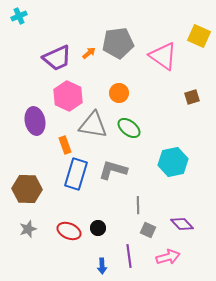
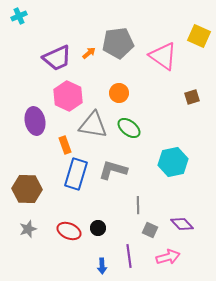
gray square: moved 2 px right
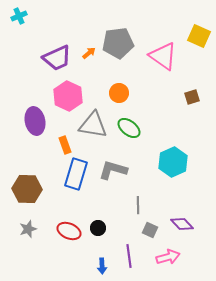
cyan hexagon: rotated 12 degrees counterclockwise
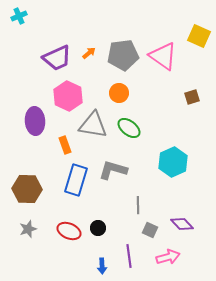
gray pentagon: moved 5 px right, 12 px down
purple ellipse: rotated 8 degrees clockwise
blue rectangle: moved 6 px down
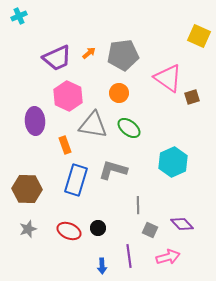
pink triangle: moved 5 px right, 22 px down
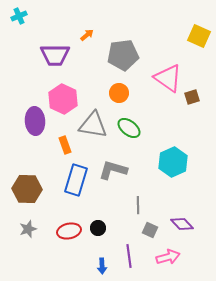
orange arrow: moved 2 px left, 18 px up
purple trapezoid: moved 2 px left, 3 px up; rotated 24 degrees clockwise
pink hexagon: moved 5 px left, 3 px down
red ellipse: rotated 35 degrees counterclockwise
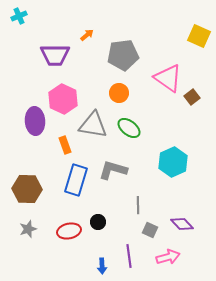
brown square: rotated 21 degrees counterclockwise
black circle: moved 6 px up
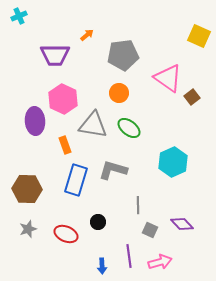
red ellipse: moved 3 px left, 3 px down; rotated 35 degrees clockwise
pink arrow: moved 8 px left, 5 px down
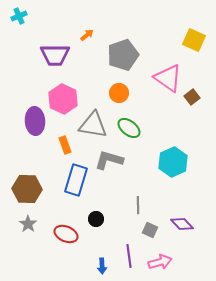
yellow square: moved 5 px left, 4 px down
gray pentagon: rotated 12 degrees counterclockwise
gray L-shape: moved 4 px left, 10 px up
black circle: moved 2 px left, 3 px up
gray star: moved 5 px up; rotated 18 degrees counterclockwise
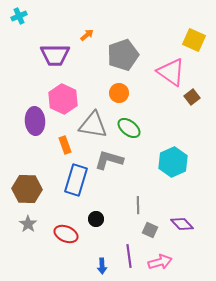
pink triangle: moved 3 px right, 6 px up
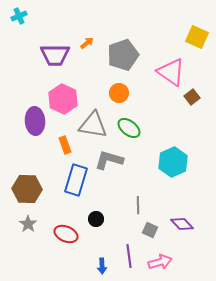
orange arrow: moved 8 px down
yellow square: moved 3 px right, 3 px up
